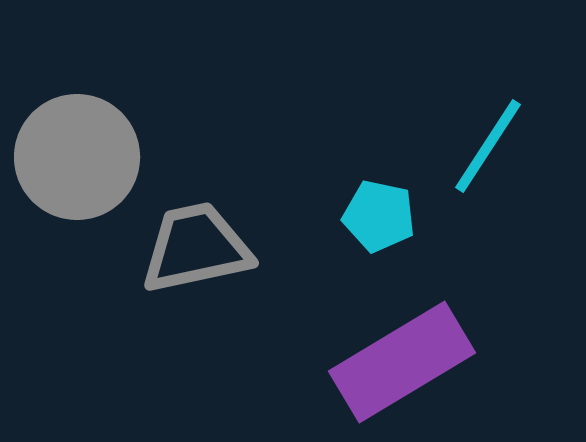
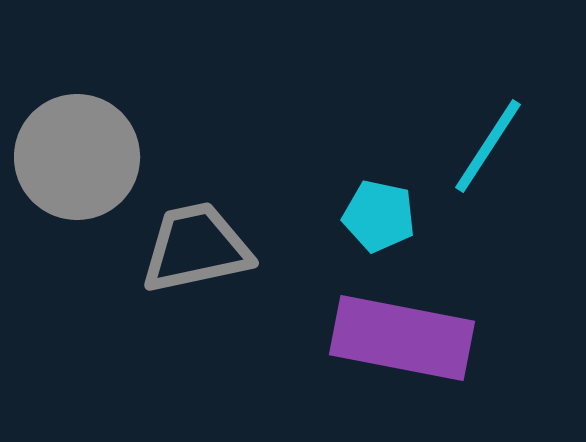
purple rectangle: moved 24 px up; rotated 42 degrees clockwise
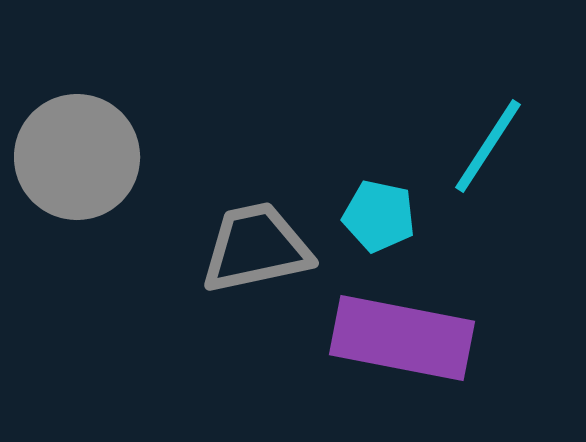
gray trapezoid: moved 60 px right
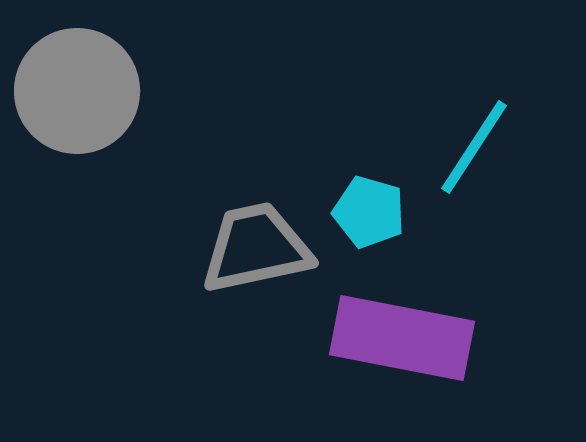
cyan line: moved 14 px left, 1 px down
gray circle: moved 66 px up
cyan pentagon: moved 10 px left, 4 px up; rotated 4 degrees clockwise
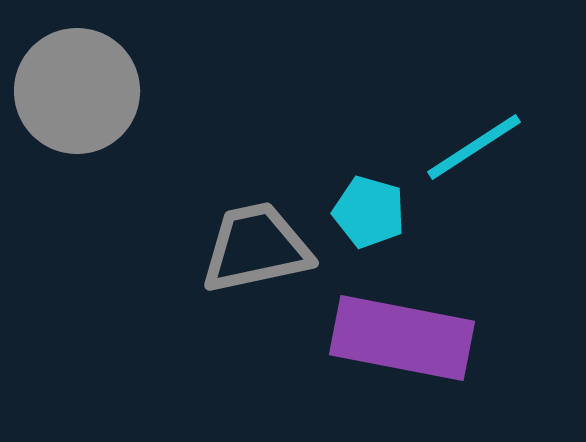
cyan line: rotated 24 degrees clockwise
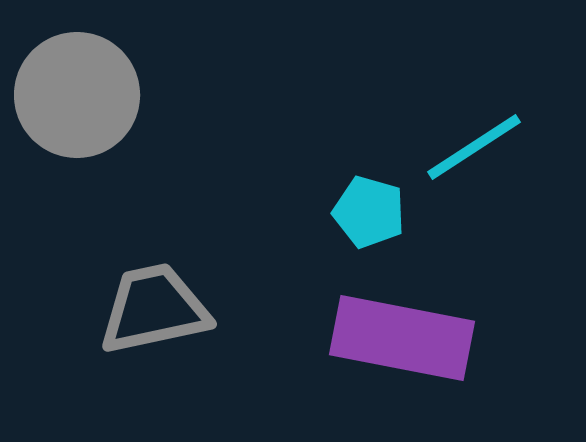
gray circle: moved 4 px down
gray trapezoid: moved 102 px left, 61 px down
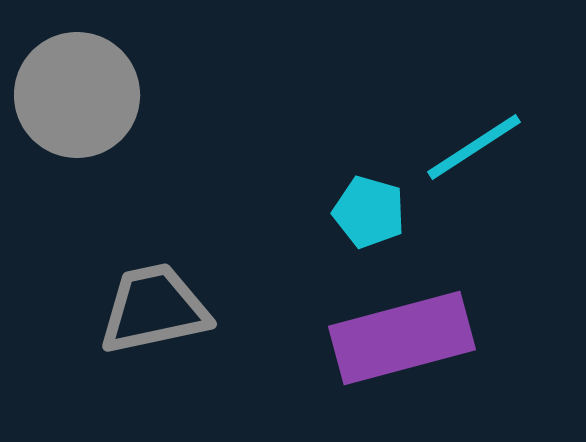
purple rectangle: rotated 26 degrees counterclockwise
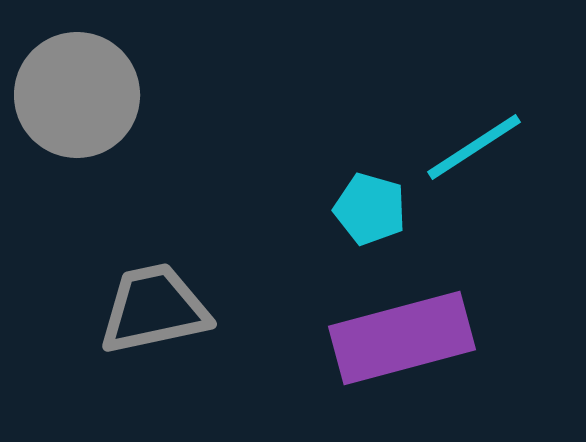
cyan pentagon: moved 1 px right, 3 px up
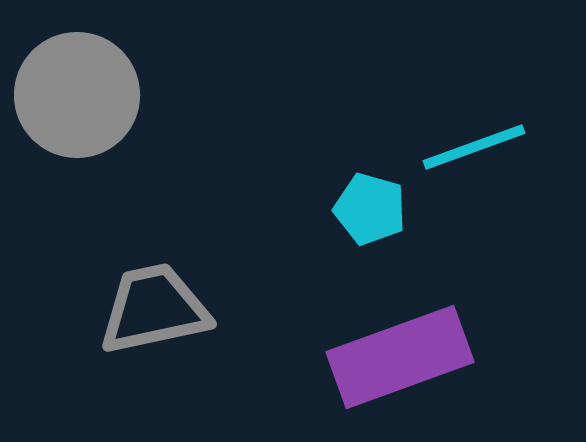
cyan line: rotated 13 degrees clockwise
purple rectangle: moved 2 px left, 19 px down; rotated 5 degrees counterclockwise
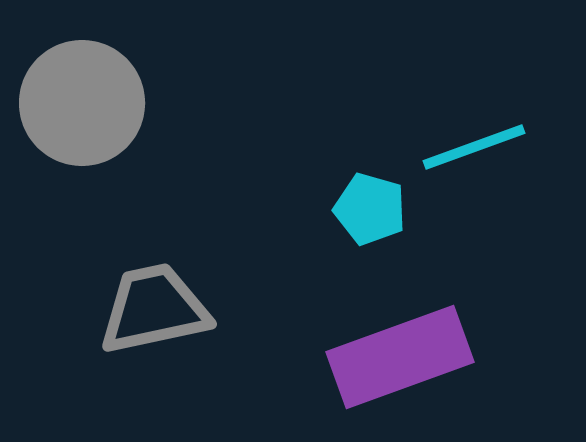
gray circle: moved 5 px right, 8 px down
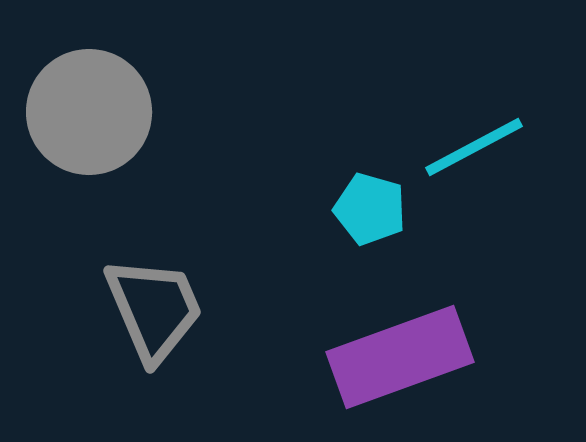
gray circle: moved 7 px right, 9 px down
cyan line: rotated 8 degrees counterclockwise
gray trapezoid: rotated 79 degrees clockwise
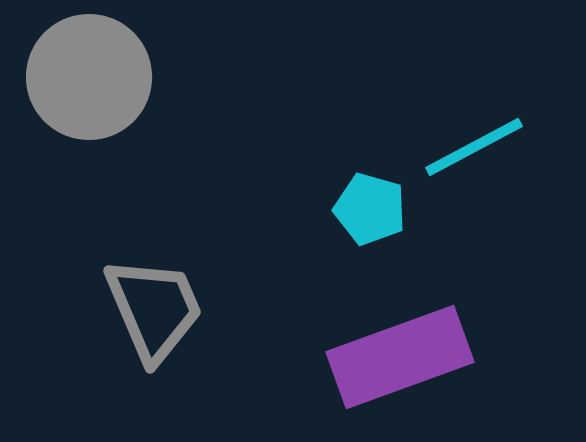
gray circle: moved 35 px up
